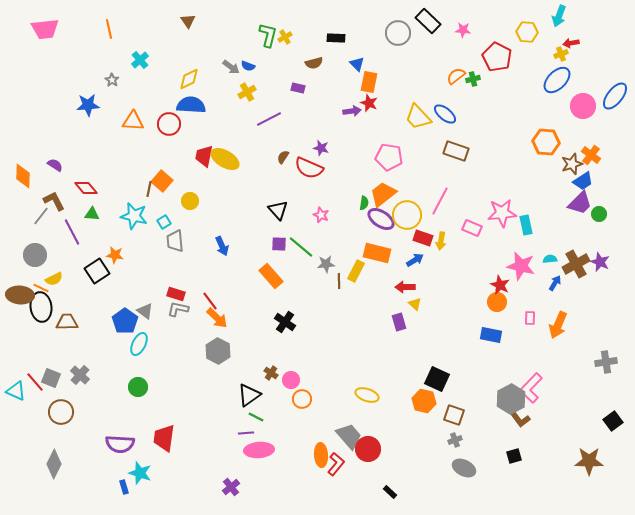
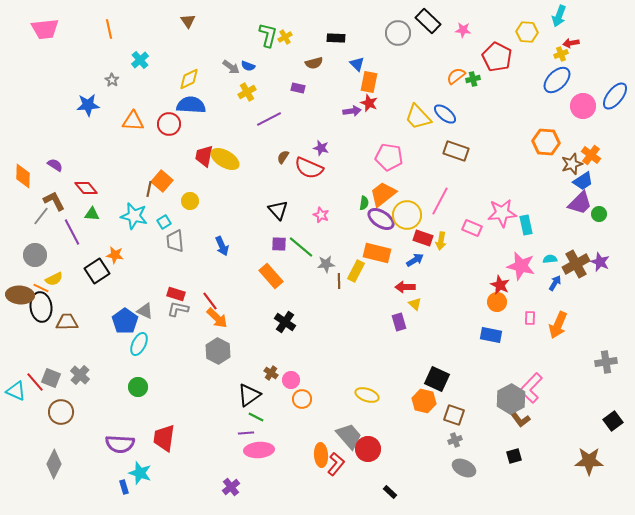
gray triangle at (145, 311): rotated 12 degrees counterclockwise
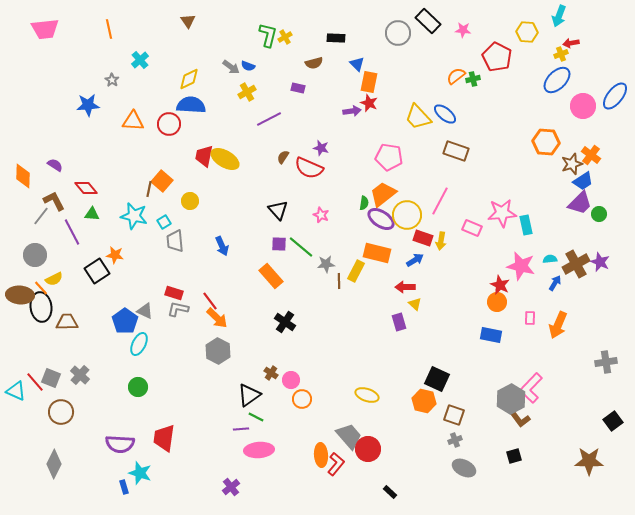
orange line at (41, 288): rotated 21 degrees clockwise
red rectangle at (176, 294): moved 2 px left, 1 px up
purple line at (246, 433): moved 5 px left, 4 px up
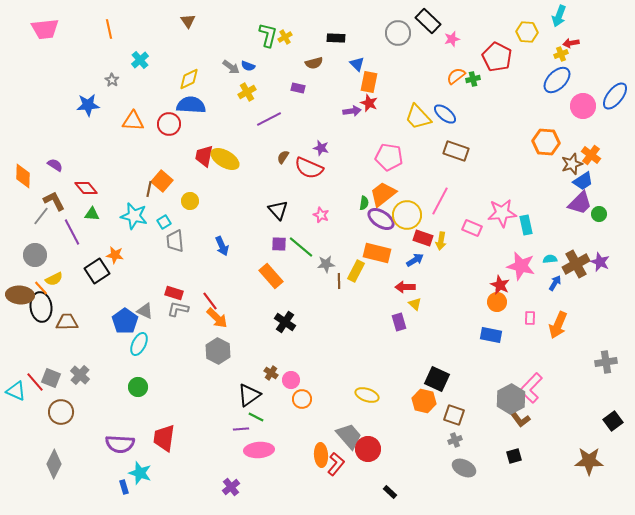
pink star at (463, 30): moved 11 px left, 9 px down; rotated 21 degrees counterclockwise
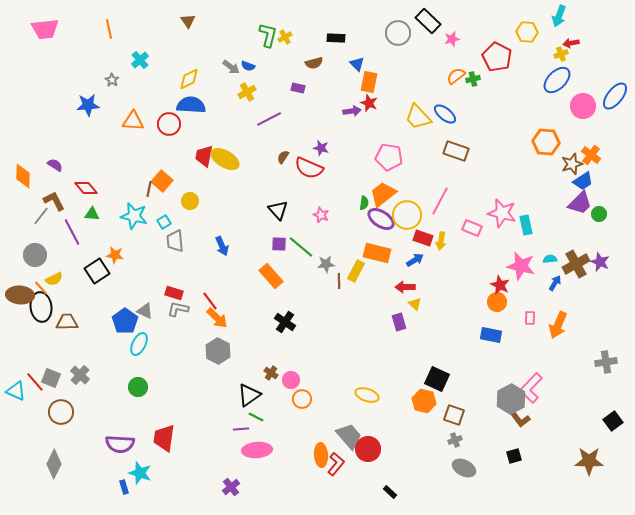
pink star at (502, 213): rotated 20 degrees clockwise
pink ellipse at (259, 450): moved 2 px left
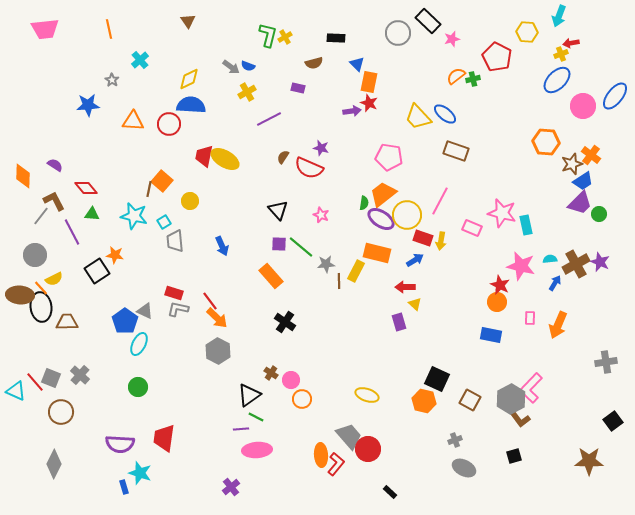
brown square at (454, 415): moved 16 px right, 15 px up; rotated 10 degrees clockwise
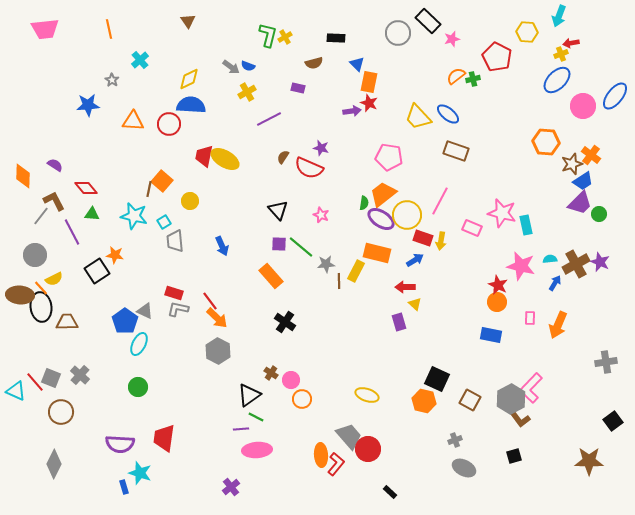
blue ellipse at (445, 114): moved 3 px right
red star at (500, 285): moved 2 px left
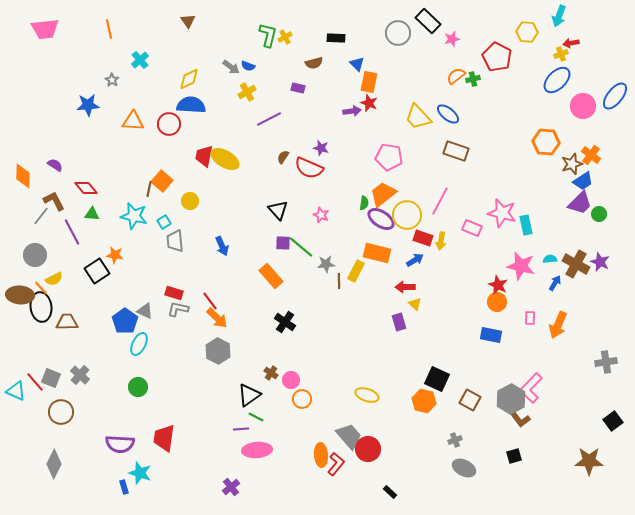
purple square at (279, 244): moved 4 px right, 1 px up
brown cross at (576, 264): rotated 32 degrees counterclockwise
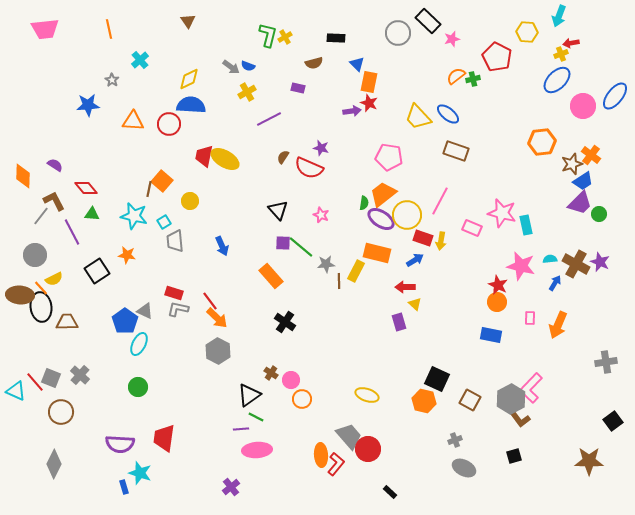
orange hexagon at (546, 142): moved 4 px left; rotated 12 degrees counterclockwise
orange star at (115, 255): moved 12 px right
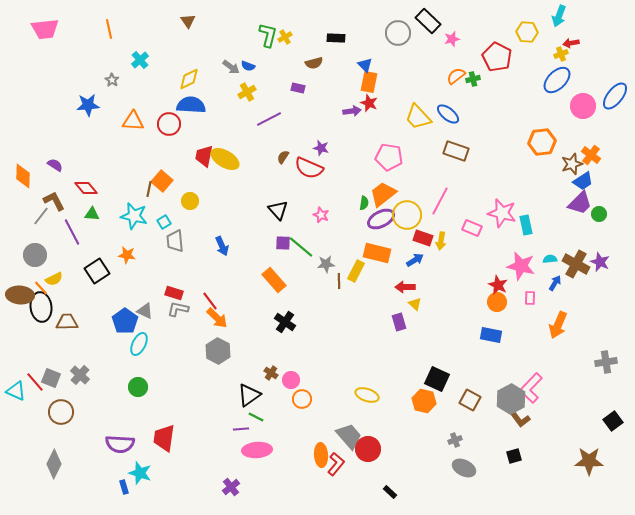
blue triangle at (357, 64): moved 8 px right, 1 px down
purple ellipse at (381, 219): rotated 60 degrees counterclockwise
orange rectangle at (271, 276): moved 3 px right, 4 px down
pink rectangle at (530, 318): moved 20 px up
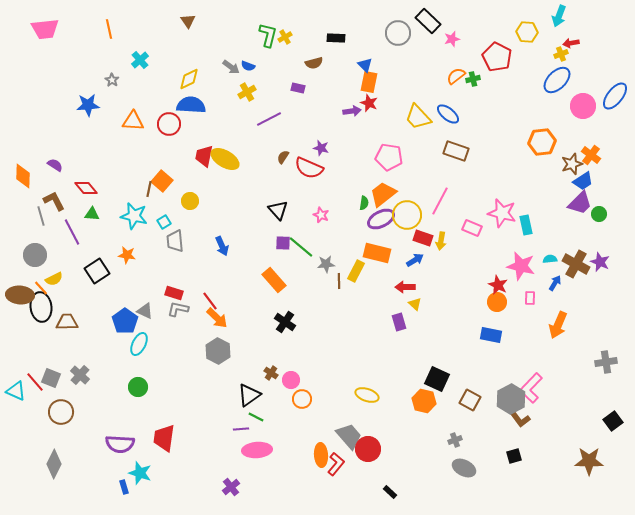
gray line at (41, 216): rotated 54 degrees counterclockwise
